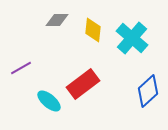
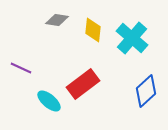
gray diamond: rotated 10 degrees clockwise
purple line: rotated 55 degrees clockwise
blue diamond: moved 2 px left
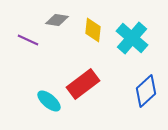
purple line: moved 7 px right, 28 px up
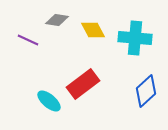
yellow diamond: rotated 35 degrees counterclockwise
cyan cross: moved 3 px right; rotated 36 degrees counterclockwise
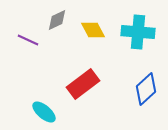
gray diamond: rotated 35 degrees counterclockwise
cyan cross: moved 3 px right, 6 px up
blue diamond: moved 2 px up
cyan ellipse: moved 5 px left, 11 px down
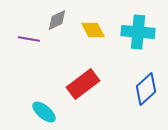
purple line: moved 1 px right, 1 px up; rotated 15 degrees counterclockwise
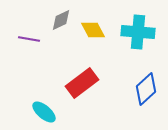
gray diamond: moved 4 px right
red rectangle: moved 1 px left, 1 px up
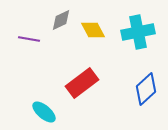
cyan cross: rotated 16 degrees counterclockwise
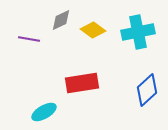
yellow diamond: rotated 25 degrees counterclockwise
red rectangle: rotated 28 degrees clockwise
blue diamond: moved 1 px right, 1 px down
cyan ellipse: rotated 70 degrees counterclockwise
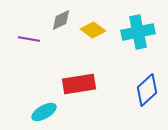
red rectangle: moved 3 px left, 1 px down
